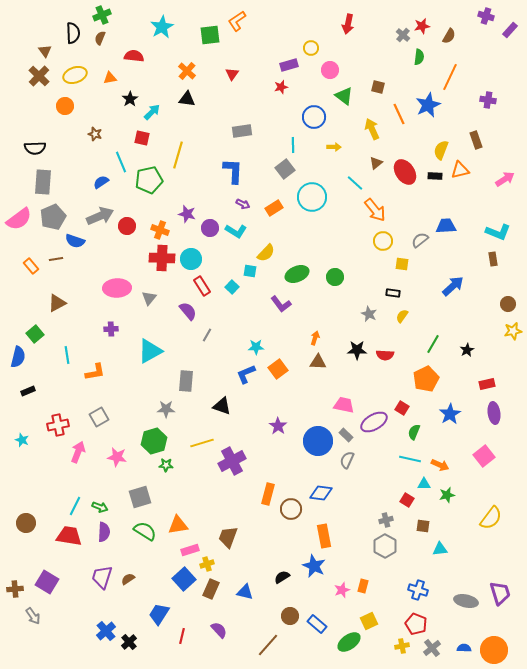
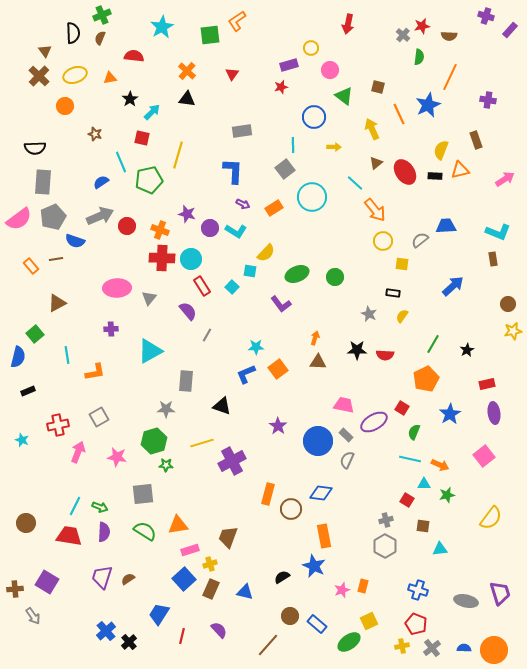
brown semicircle at (449, 36): rotated 63 degrees clockwise
gray square at (140, 497): moved 3 px right, 3 px up; rotated 10 degrees clockwise
yellow cross at (207, 564): moved 3 px right
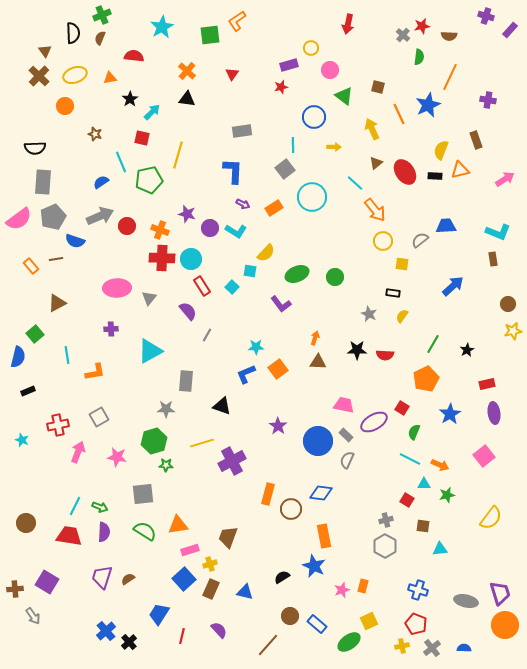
cyan line at (410, 459): rotated 15 degrees clockwise
orange circle at (494, 650): moved 11 px right, 25 px up
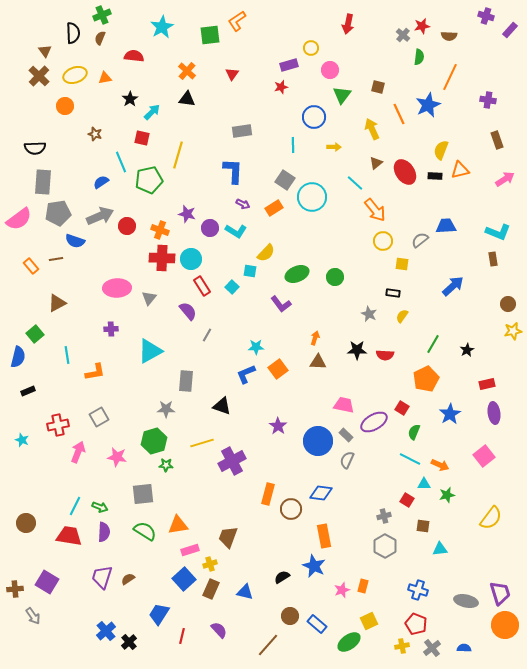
orange triangle at (110, 78): moved 5 px left
green triangle at (344, 96): moved 2 px left, 1 px up; rotated 30 degrees clockwise
brown rectangle at (476, 140): moved 21 px right
gray square at (285, 169): moved 11 px down; rotated 18 degrees counterclockwise
gray pentagon at (53, 217): moved 5 px right, 4 px up; rotated 15 degrees clockwise
gray cross at (386, 520): moved 2 px left, 4 px up
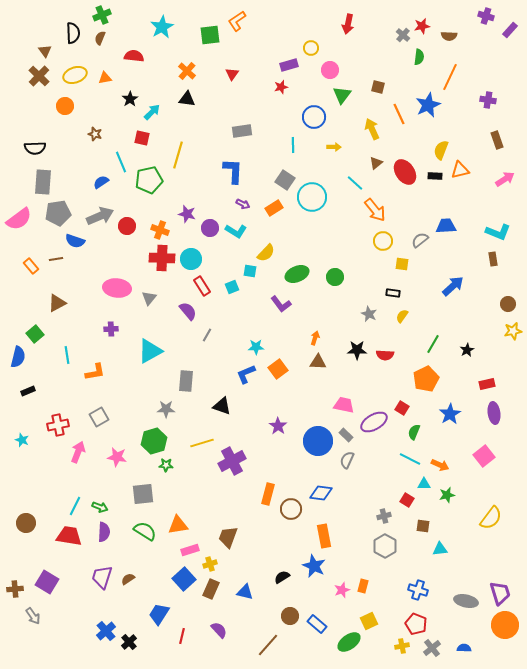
cyan square at (232, 287): rotated 24 degrees clockwise
pink ellipse at (117, 288): rotated 8 degrees clockwise
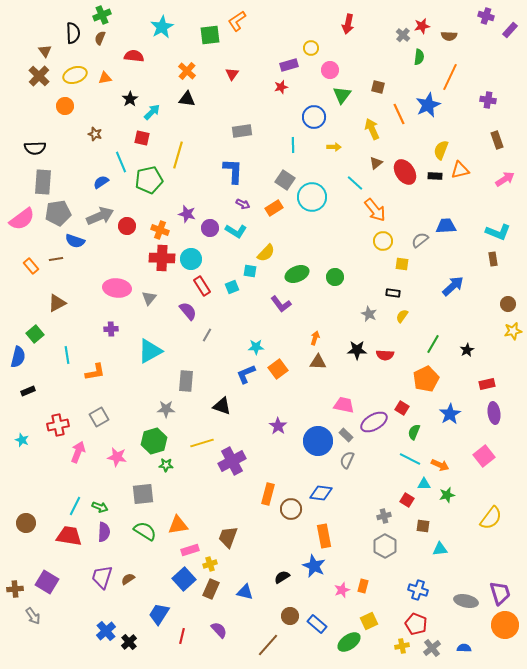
pink semicircle at (19, 219): moved 3 px right
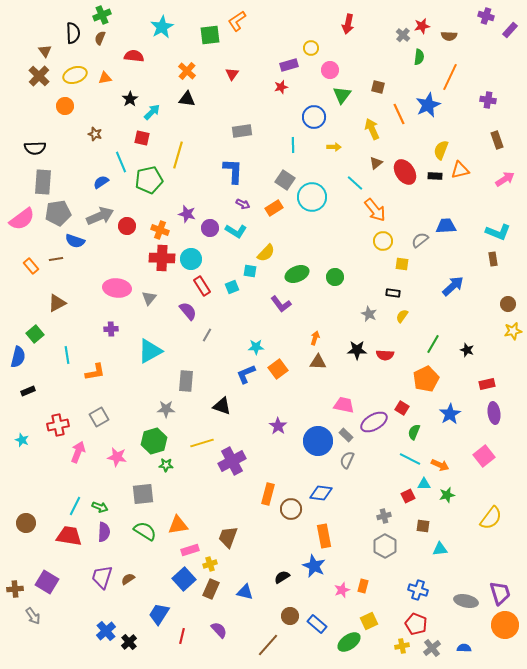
black star at (467, 350): rotated 24 degrees counterclockwise
red square at (407, 500): moved 1 px right, 4 px up; rotated 32 degrees clockwise
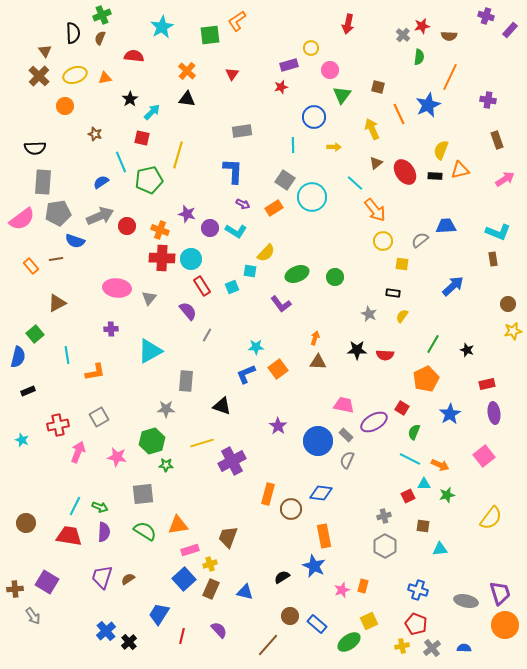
green hexagon at (154, 441): moved 2 px left
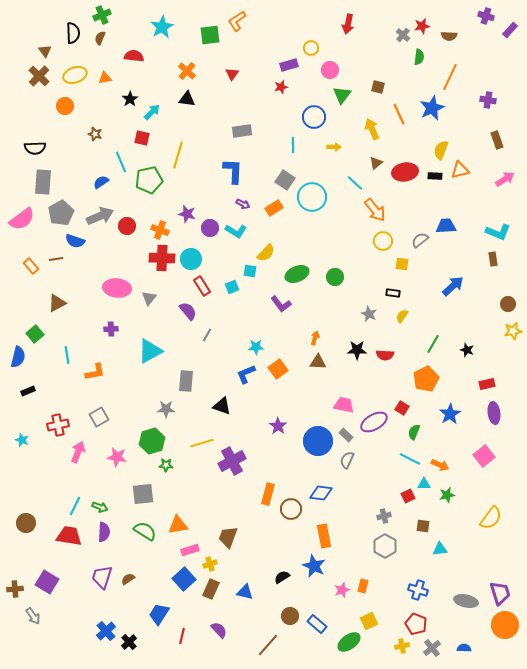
blue star at (428, 105): moved 4 px right, 3 px down
red ellipse at (405, 172): rotated 65 degrees counterclockwise
gray pentagon at (58, 213): moved 3 px right; rotated 20 degrees counterclockwise
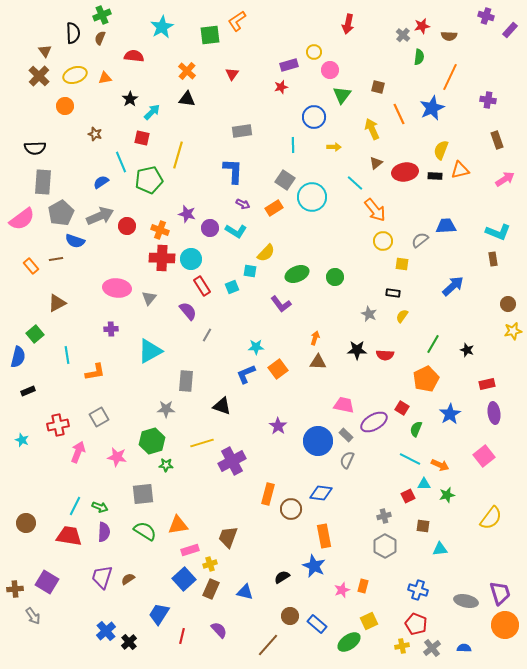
yellow circle at (311, 48): moved 3 px right, 4 px down
green semicircle at (414, 432): moved 2 px right, 3 px up
